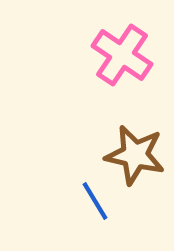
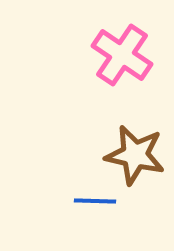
blue line: rotated 57 degrees counterclockwise
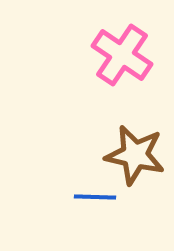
blue line: moved 4 px up
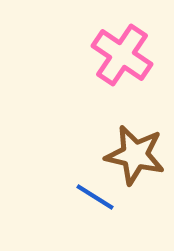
blue line: rotated 30 degrees clockwise
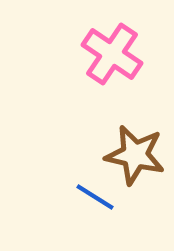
pink cross: moved 10 px left, 1 px up
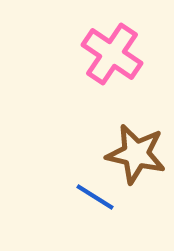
brown star: moved 1 px right, 1 px up
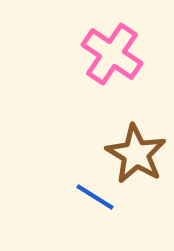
brown star: rotated 18 degrees clockwise
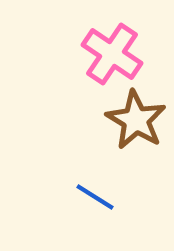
brown star: moved 34 px up
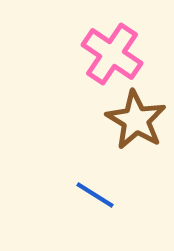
blue line: moved 2 px up
